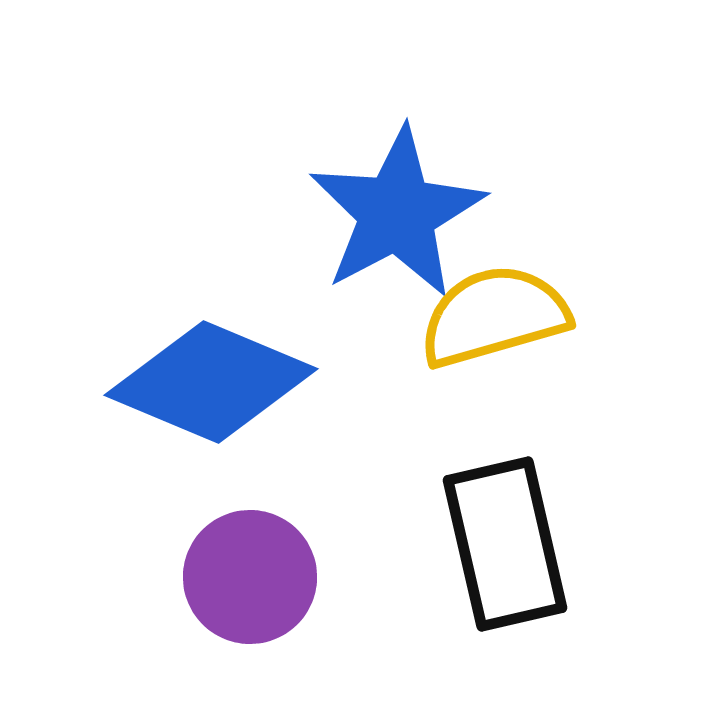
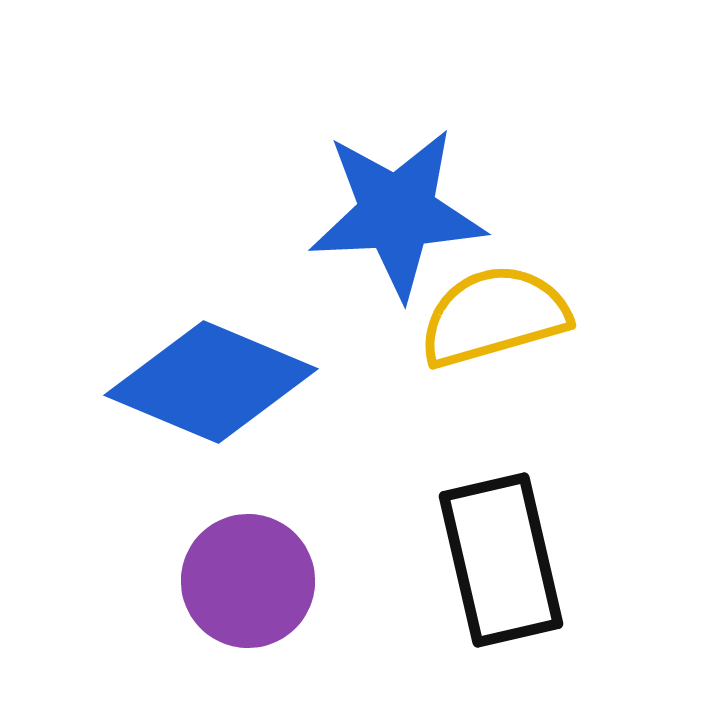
blue star: rotated 25 degrees clockwise
black rectangle: moved 4 px left, 16 px down
purple circle: moved 2 px left, 4 px down
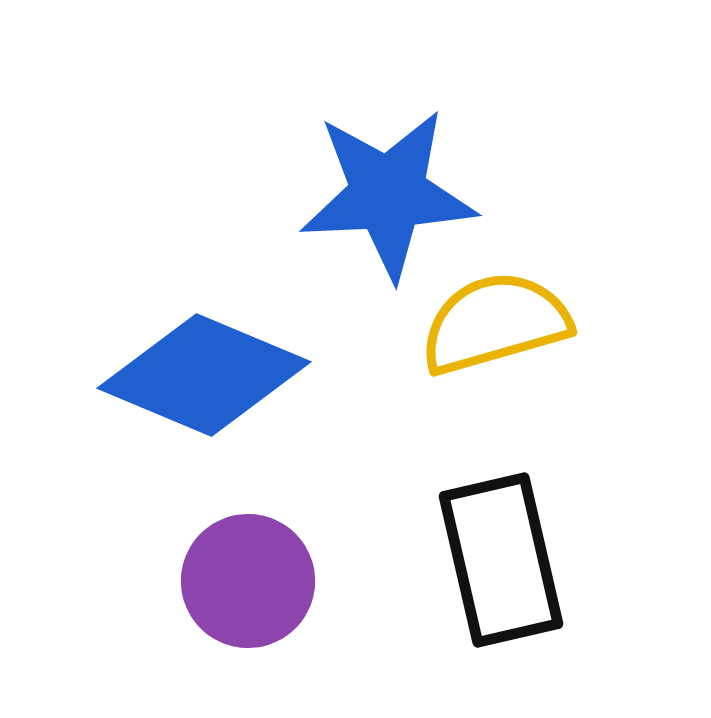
blue star: moved 9 px left, 19 px up
yellow semicircle: moved 1 px right, 7 px down
blue diamond: moved 7 px left, 7 px up
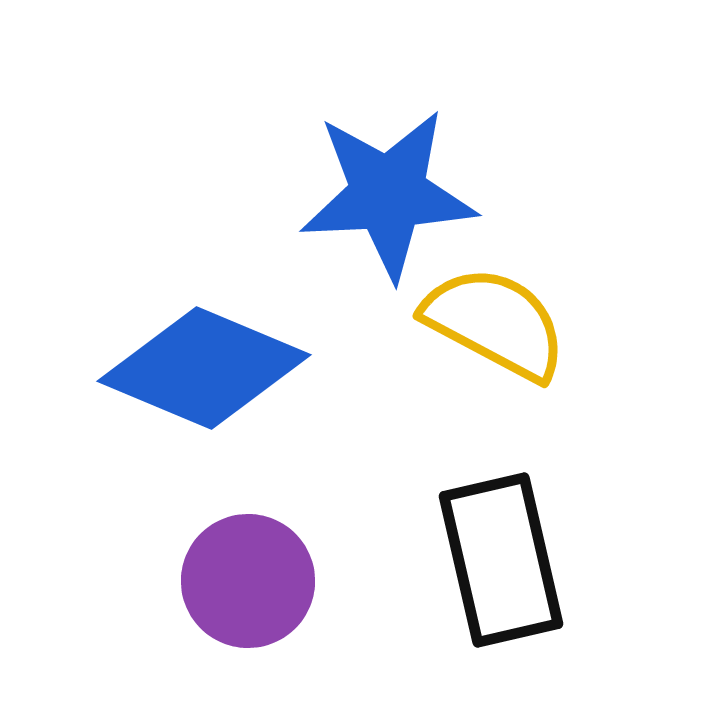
yellow semicircle: rotated 44 degrees clockwise
blue diamond: moved 7 px up
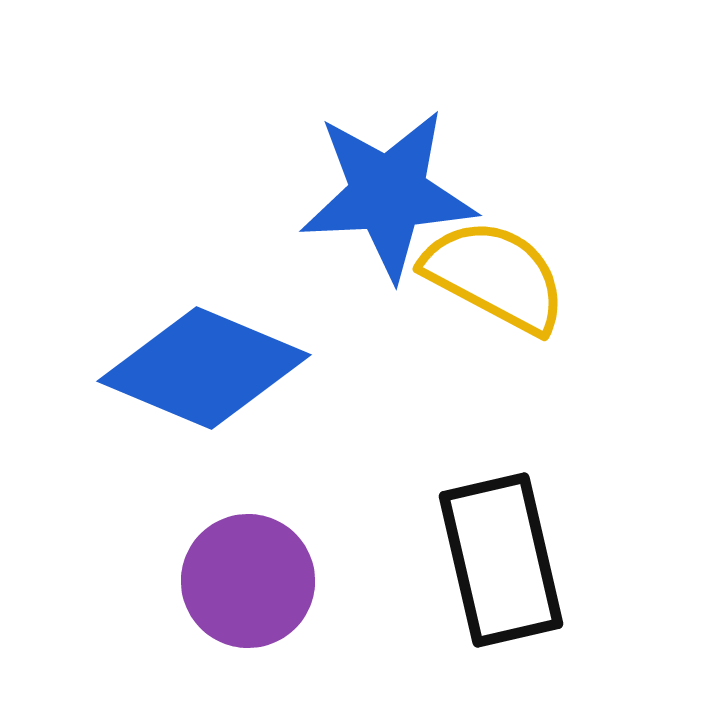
yellow semicircle: moved 47 px up
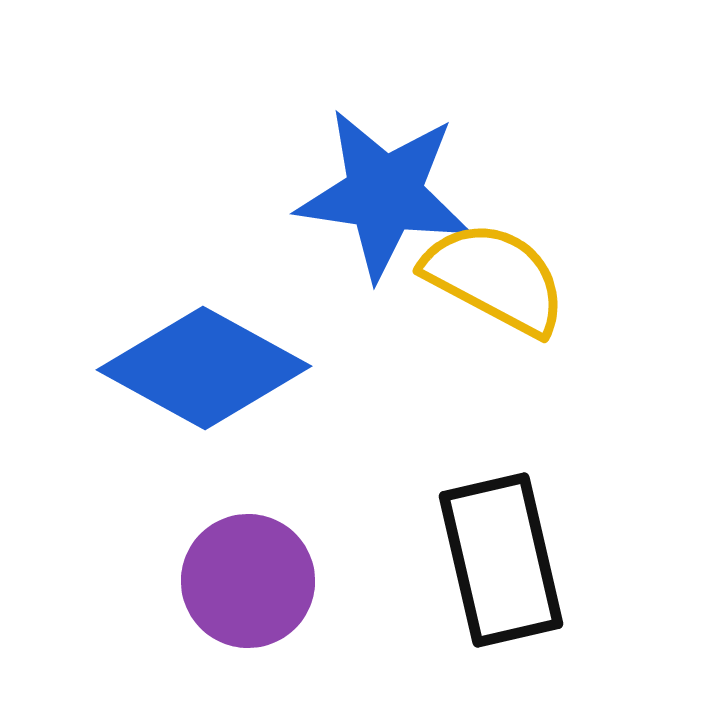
blue star: moved 4 px left; rotated 11 degrees clockwise
yellow semicircle: moved 2 px down
blue diamond: rotated 6 degrees clockwise
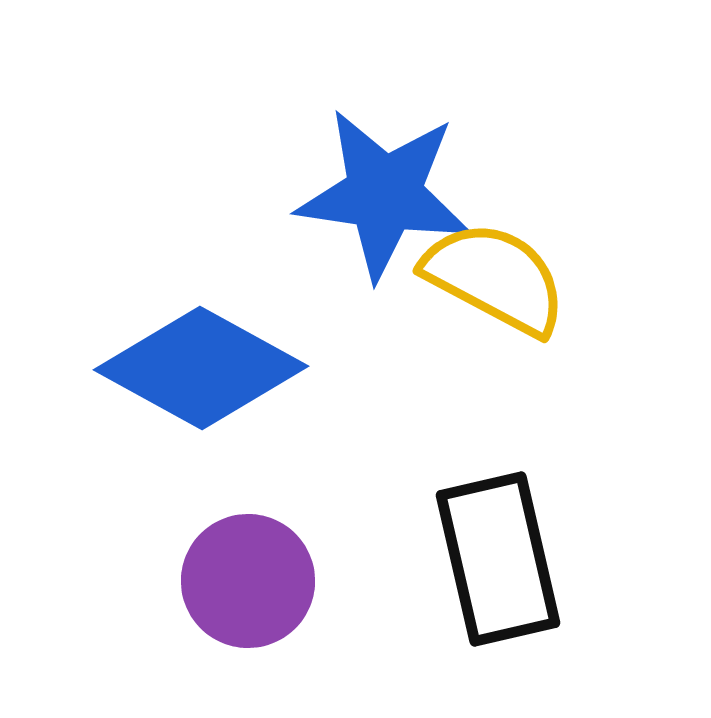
blue diamond: moved 3 px left
black rectangle: moved 3 px left, 1 px up
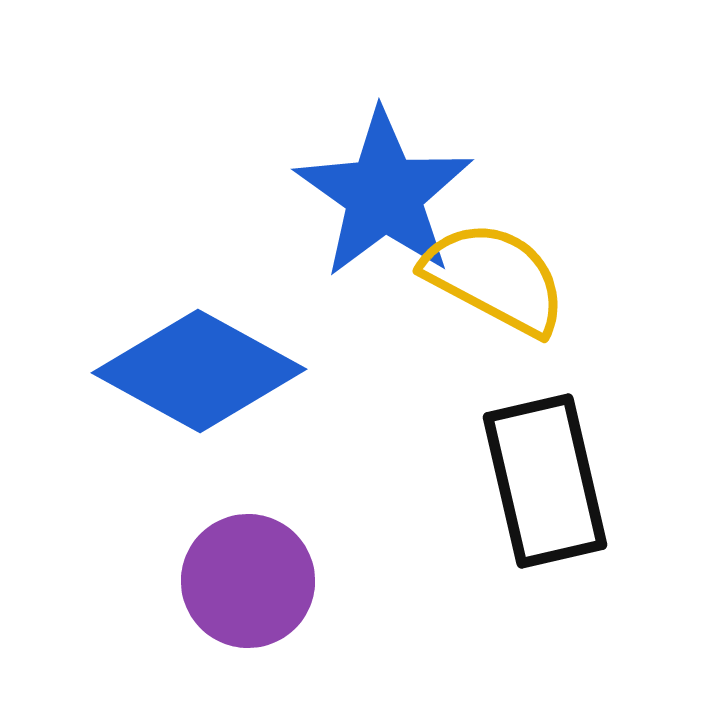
blue star: rotated 27 degrees clockwise
blue diamond: moved 2 px left, 3 px down
black rectangle: moved 47 px right, 78 px up
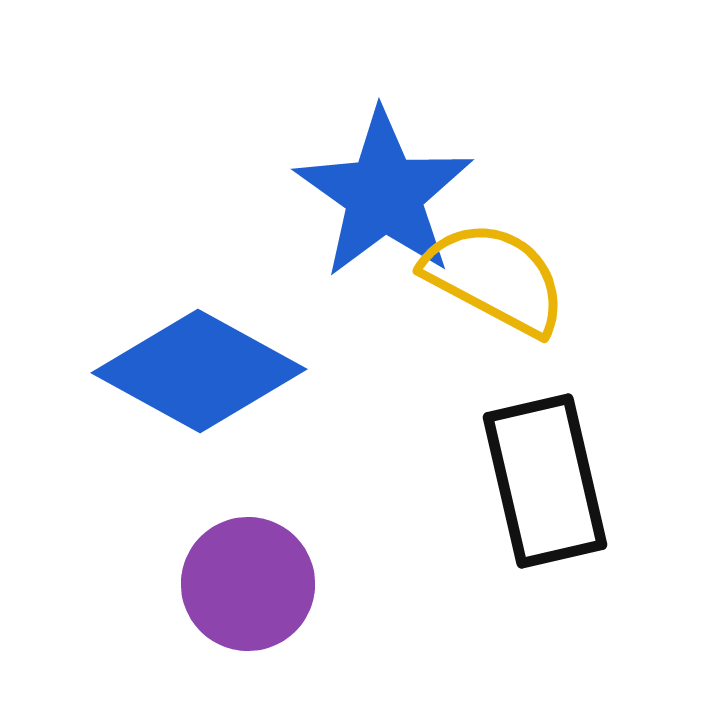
purple circle: moved 3 px down
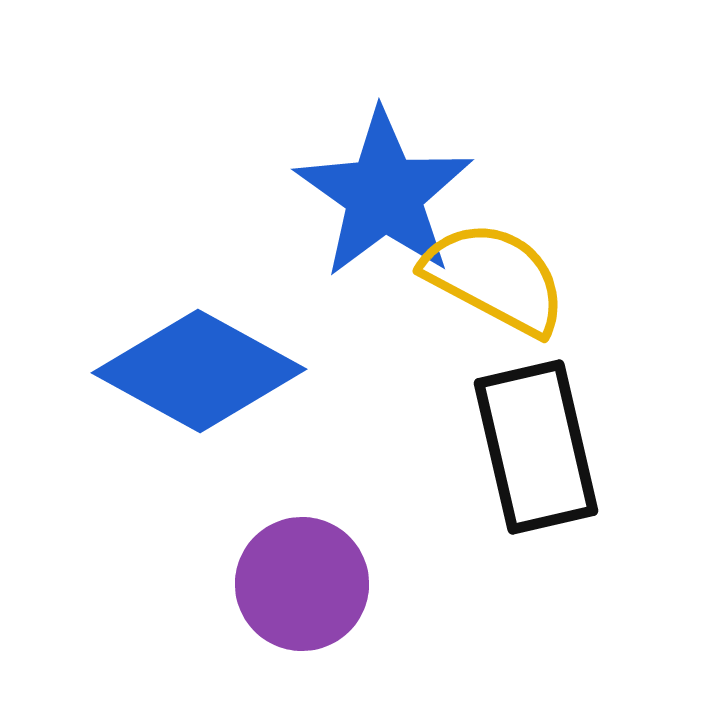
black rectangle: moved 9 px left, 34 px up
purple circle: moved 54 px right
